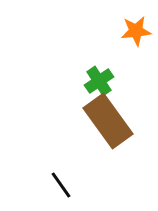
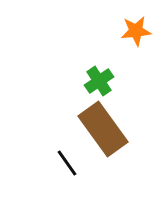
brown rectangle: moved 5 px left, 8 px down
black line: moved 6 px right, 22 px up
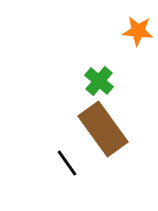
orange star: moved 2 px right; rotated 12 degrees clockwise
green cross: rotated 16 degrees counterclockwise
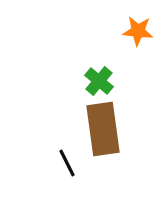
brown rectangle: rotated 28 degrees clockwise
black line: rotated 8 degrees clockwise
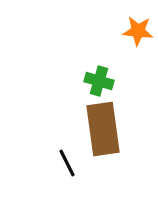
green cross: rotated 24 degrees counterclockwise
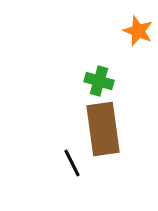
orange star: rotated 16 degrees clockwise
black line: moved 5 px right
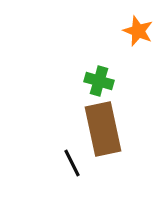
brown rectangle: rotated 4 degrees counterclockwise
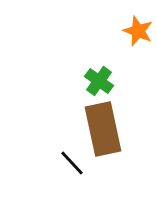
green cross: rotated 20 degrees clockwise
black line: rotated 16 degrees counterclockwise
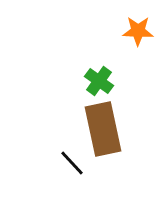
orange star: rotated 20 degrees counterclockwise
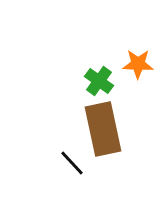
orange star: moved 33 px down
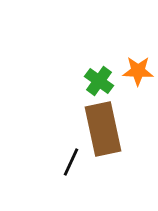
orange star: moved 7 px down
black line: moved 1 px left, 1 px up; rotated 68 degrees clockwise
